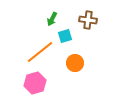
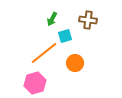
orange line: moved 4 px right, 1 px down
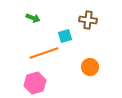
green arrow: moved 19 px left, 1 px up; rotated 96 degrees counterclockwise
orange line: rotated 20 degrees clockwise
orange circle: moved 15 px right, 4 px down
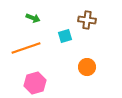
brown cross: moved 1 px left
orange line: moved 18 px left, 5 px up
orange circle: moved 3 px left
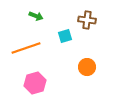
green arrow: moved 3 px right, 2 px up
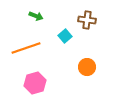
cyan square: rotated 24 degrees counterclockwise
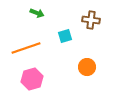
green arrow: moved 1 px right, 3 px up
brown cross: moved 4 px right
cyan square: rotated 24 degrees clockwise
pink hexagon: moved 3 px left, 4 px up
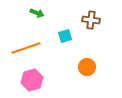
pink hexagon: moved 1 px down
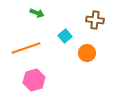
brown cross: moved 4 px right
cyan square: rotated 24 degrees counterclockwise
orange circle: moved 14 px up
pink hexagon: moved 2 px right
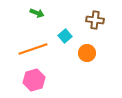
orange line: moved 7 px right, 1 px down
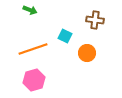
green arrow: moved 7 px left, 3 px up
cyan square: rotated 24 degrees counterclockwise
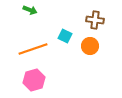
orange circle: moved 3 px right, 7 px up
